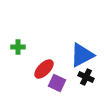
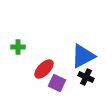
blue triangle: moved 1 px right, 1 px down
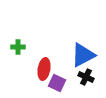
blue triangle: moved 1 px up
red ellipse: rotated 35 degrees counterclockwise
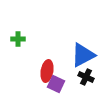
green cross: moved 8 px up
red ellipse: moved 3 px right, 2 px down
purple square: moved 1 px left, 1 px down
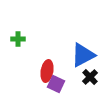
black cross: moved 4 px right; rotated 21 degrees clockwise
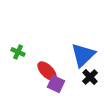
green cross: moved 13 px down; rotated 24 degrees clockwise
blue triangle: rotated 16 degrees counterclockwise
red ellipse: rotated 55 degrees counterclockwise
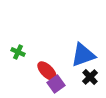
blue triangle: rotated 24 degrees clockwise
purple square: rotated 30 degrees clockwise
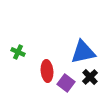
blue triangle: moved 3 px up; rotated 8 degrees clockwise
red ellipse: rotated 40 degrees clockwise
purple square: moved 10 px right, 1 px up; rotated 18 degrees counterclockwise
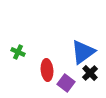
blue triangle: rotated 24 degrees counterclockwise
red ellipse: moved 1 px up
black cross: moved 4 px up
